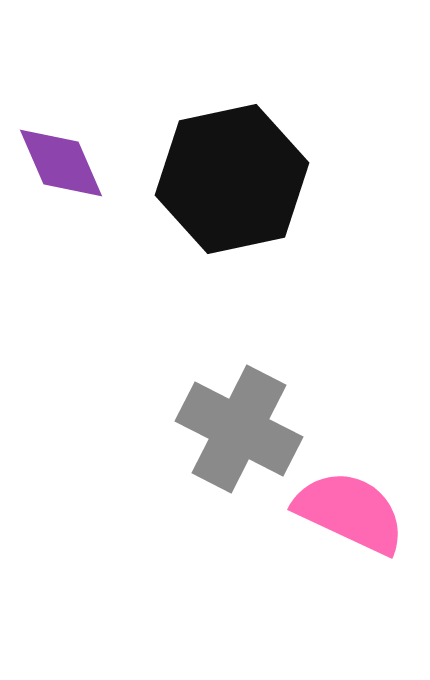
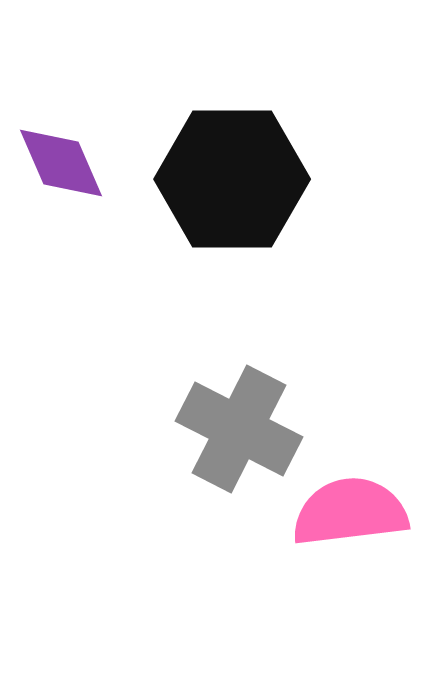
black hexagon: rotated 12 degrees clockwise
pink semicircle: rotated 32 degrees counterclockwise
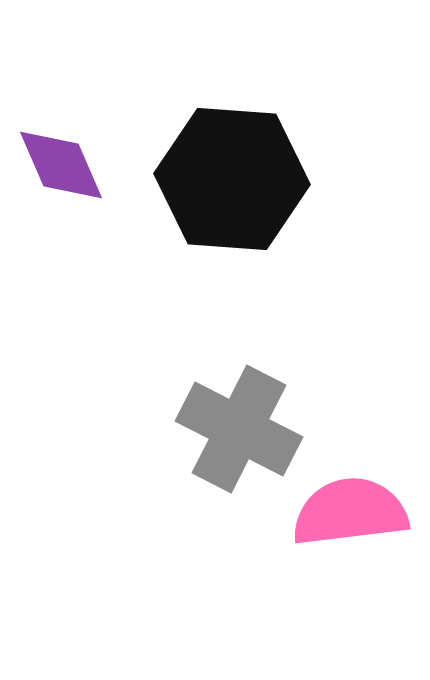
purple diamond: moved 2 px down
black hexagon: rotated 4 degrees clockwise
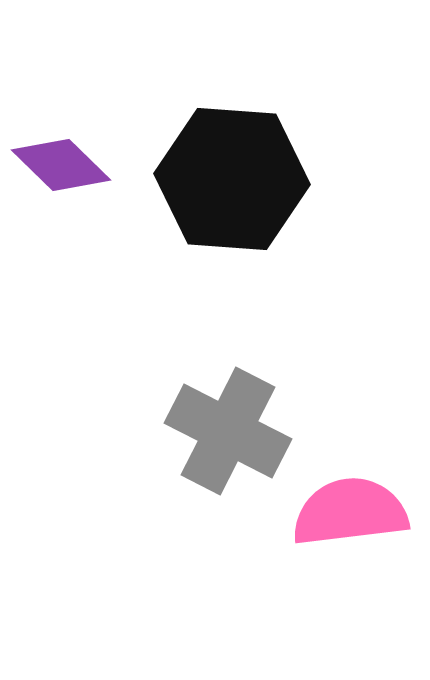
purple diamond: rotated 22 degrees counterclockwise
gray cross: moved 11 px left, 2 px down
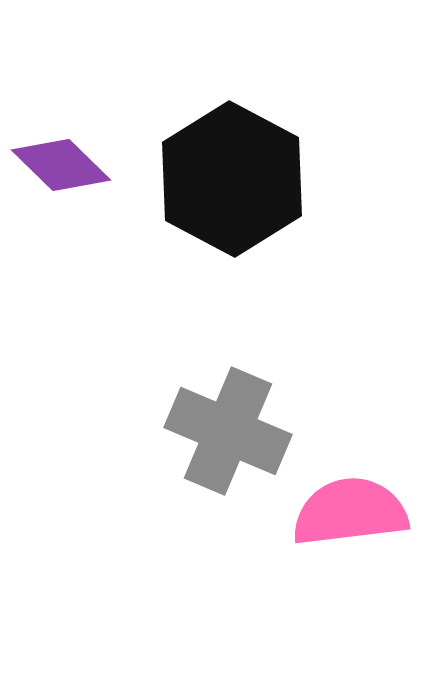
black hexagon: rotated 24 degrees clockwise
gray cross: rotated 4 degrees counterclockwise
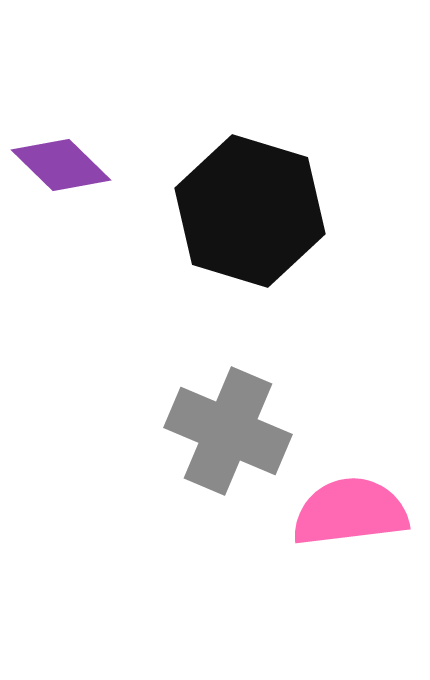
black hexagon: moved 18 px right, 32 px down; rotated 11 degrees counterclockwise
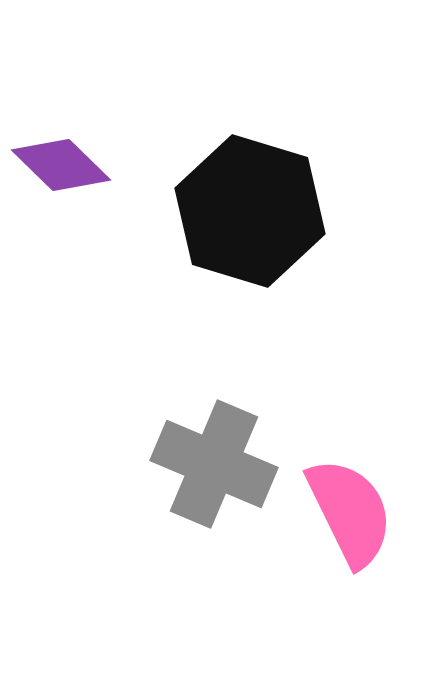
gray cross: moved 14 px left, 33 px down
pink semicircle: rotated 71 degrees clockwise
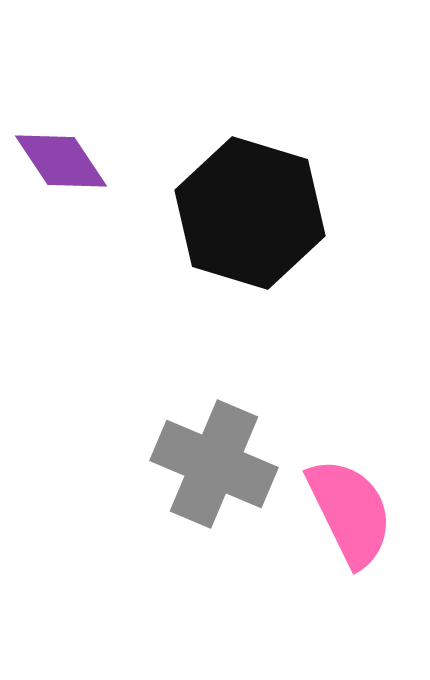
purple diamond: moved 4 px up; rotated 12 degrees clockwise
black hexagon: moved 2 px down
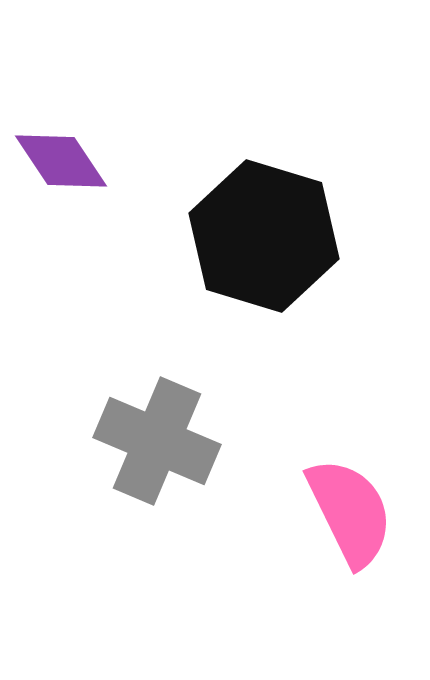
black hexagon: moved 14 px right, 23 px down
gray cross: moved 57 px left, 23 px up
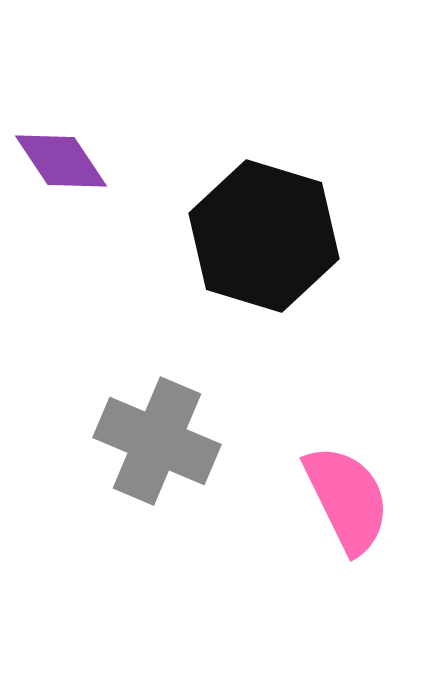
pink semicircle: moved 3 px left, 13 px up
